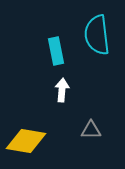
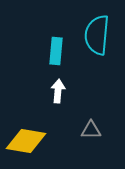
cyan semicircle: rotated 12 degrees clockwise
cyan rectangle: rotated 16 degrees clockwise
white arrow: moved 4 px left, 1 px down
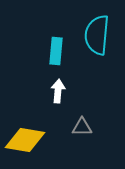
gray triangle: moved 9 px left, 3 px up
yellow diamond: moved 1 px left, 1 px up
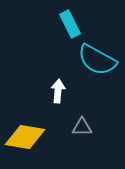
cyan semicircle: moved 25 px down; rotated 66 degrees counterclockwise
cyan rectangle: moved 14 px right, 27 px up; rotated 32 degrees counterclockwise
yellow diamond: moved 3 px up
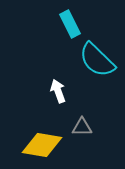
cyan semicircle: rotated 15 degrees clockwise
white arrow: rotated 25 degrees counterclockwise
yellow diamond: moved 17 px right, 8 px down
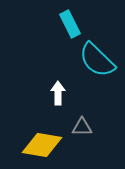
white arrow: moved 2 px down; rotated 20 degrees clockwise
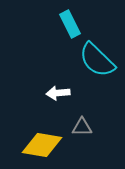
white arrow: rotated 95 degrees counterclockwise
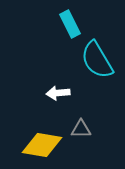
cyan semicircle: rotated 15 degrees clockwise
gray triangle: moved 1 px left, 2 px down
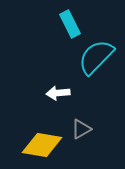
cyan semicircle: moved 1 px left, 3 px up; rotated 75 degrees clockwise
gray triangle: rotated 30 degrees counterclockwise
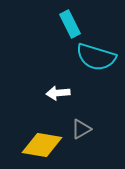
cyan semicircle: rotated 117 degrees counterclockwise
